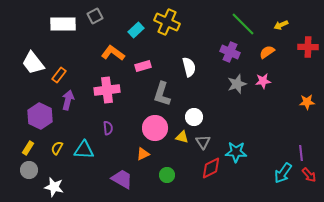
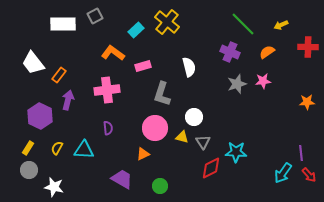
yellow cross: rotated 15 degrees clockwise
green circle: moved 7 px left, 11 px down
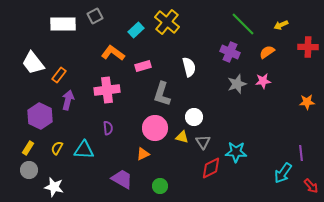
red arrow: moved 2 px right, 11 px down
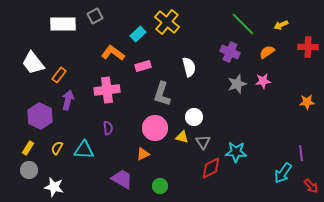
cyan rectangle: moved 2 px right, 4 px down
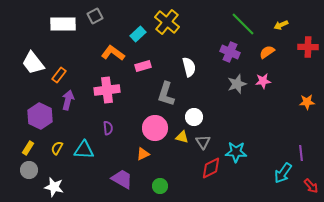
gray L-shape: moved 4 px right
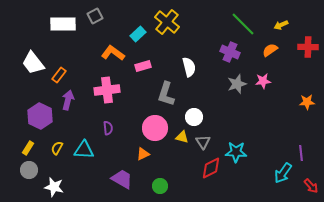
orange semicircle: moved 3 px right, 2 px up
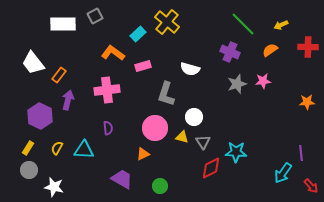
white semicircle: moved 1 px right, 2 px down; rotated 120 degrees clockwise
